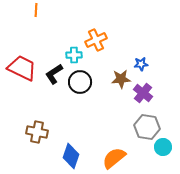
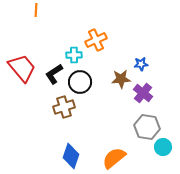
red trapezoid: rotated 24 degrees clockwise
brown cross: moved 27 px right, 25 px up; rotated 30 degrees counterclockwise
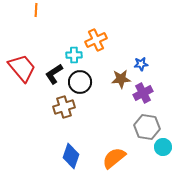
purple cross: rotated 24 degrees clockwise
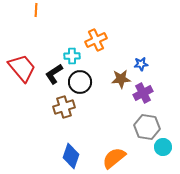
cyan cross: moved 2 px left, 1 px down
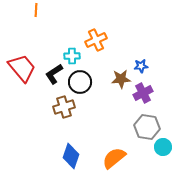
blue star: moved 2 px down
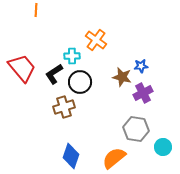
orange cross: rotated 30 degrees counterclockwise
brown star: moved 1 px right, 2 px up; rotated 18 degrees clockwise
gray hexagon: moved 11 px left, 2 px down
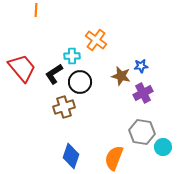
brown star: moved 1 px left, 1 px up
gray hexagon: moved 6 px right, 3 px down
orange semicircle: rotated 30 degrees counterclockwise
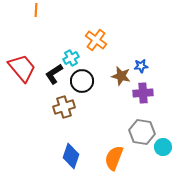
cyan cross: moved 1 px left, 2 px down; rotated 28 degrees counterclockwise
black circle: moved 2 px right, 1 px up
purple cross: rotated 24 degrees clockwise
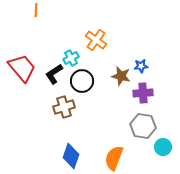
gray hexagon: moved 1 px right, 6 px up
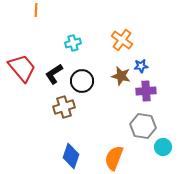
orange cross: moved 26 px right
cyan cross: moved 2 px right, 15 px up; rotated 14 degrees clockwise
purple cross: moved 3 px right, 2 px up
